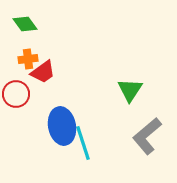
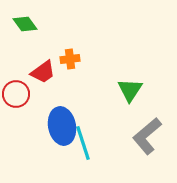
orange cross: moved 42 px right
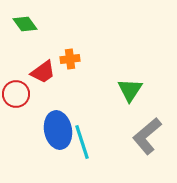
blue ellipse: moved 4 px left, 4 px down
cyan line: moved 1 px left, 1 px up
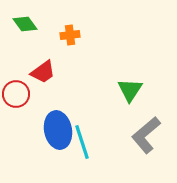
orange cross: moved 24 px up
gray L-shape: moved 1 px left, 1 px up
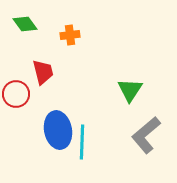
red trapezoid: rotated 68 degrees counterclockwise
cyan line: rotated 20 degrees clockwise
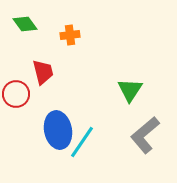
gray L-shape: moved 1 px left
cyan line: rotated 32 degrees clockwise
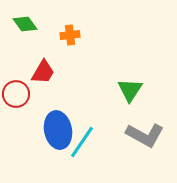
red trapezoid: rotated 44 degrees clockwise
gray L-shape: rotated 111 degrees counterclockwise
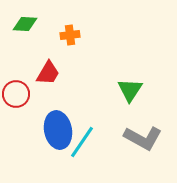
green diamond: rotated 50 degrees counterclockwise
red trapezoid: moved 5 px right, 1 px down
gray L-shape: moved 2 px left, 3 px down
